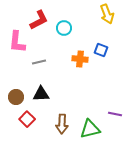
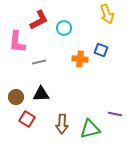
red square: rotated 14 degrees counterclockwise
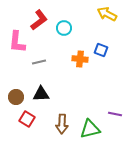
yellow arrow: rotated 138 degrees clockwise
red L-shape: rotated 10 degrees counterclockwise
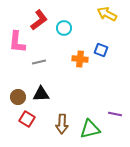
brown circle: moved 2 px right
